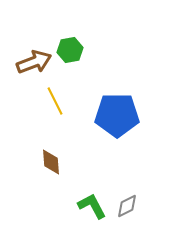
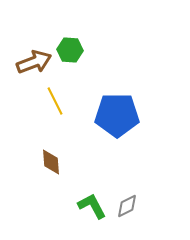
green hexagon: rotated 15 degrees clockwise
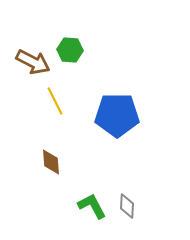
brown arrow: moved 1 px left; rotated 48 degrees clockwise
gray diamond: rotated 60 degrees counterclockwise
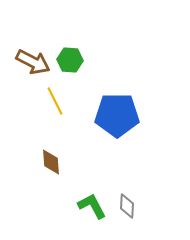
green hexagon: moved 10 px down
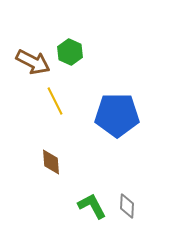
green hexagon: moved 8 px up; rotated 20 degrees clockwise
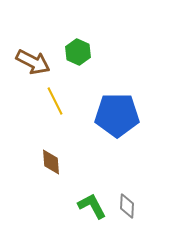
green hexagon: moved 8 px right
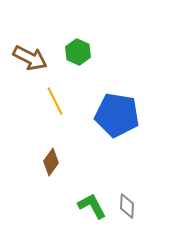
brown arrow: moved 3 px left, 4 px up
blue pentagon: rotated 9 degrees clockwise
brown diamond: rotated 40 degrees clockwise
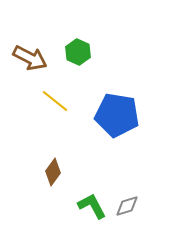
yellow line: rotated 24 degrees counterclockwise
brown diamond: moved 2 px right, 10 px down
gray diamond: rotated 70 degrees clockwise
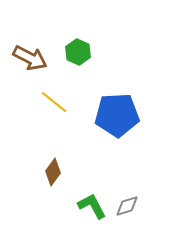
yellow line: moved 1 px left, 1 px down
blue pentagon: rotated 12 degrees counterclockwise
